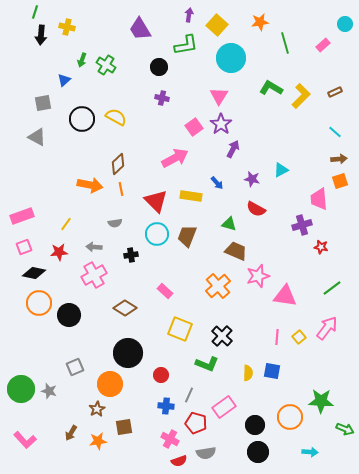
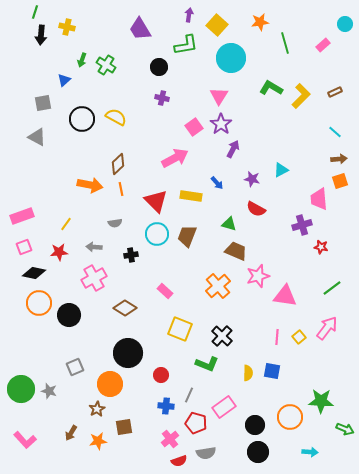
pink cross at (94, 275): moved 3 px down
pink cross at (170, 439): rotated 24 degrees clockwise
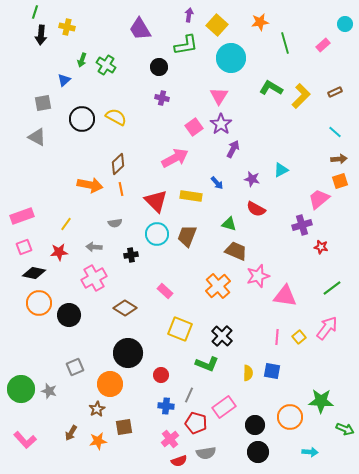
pink trapezoid at (319, 199): rotated 55 degrees clockwise
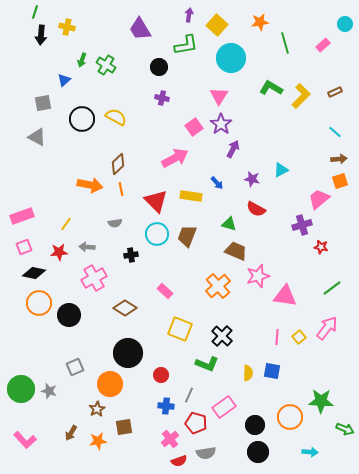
gray arrow at (94, 247): moved 7 px left
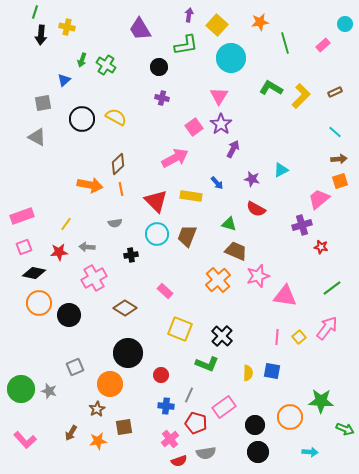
orange cross at (218, 286): moved 6 px up
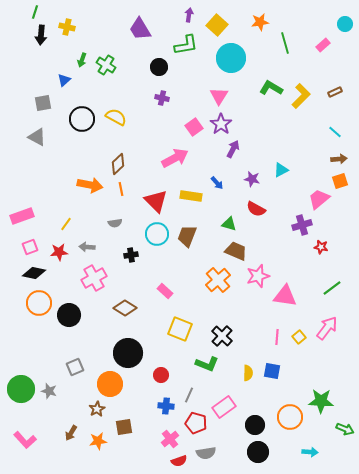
pink square at (24, 247): moved 6 px right
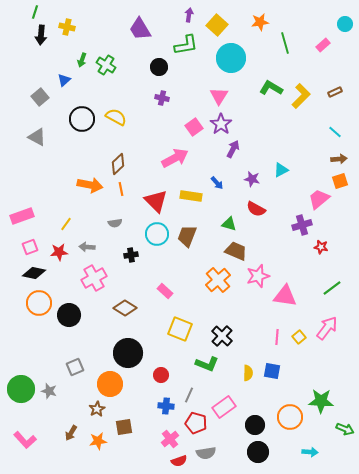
gray square at (43, 103): moved 3 px left, 6 px up; rotated 30 degrees counterclockwise
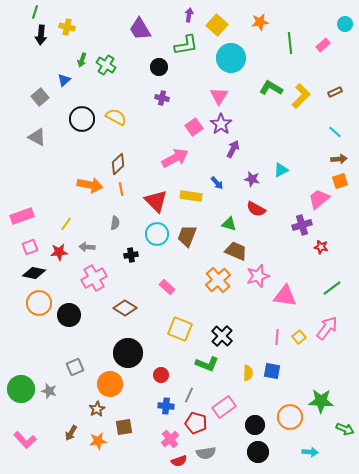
green line at (285, 43): moved 5 px right; rotated 10 degrees clockwise
gray semicircle at (115, 223): rotated 72 degrees counterclockwise
pink rectangle at (165, 291): moved 2 px right, 4 px up
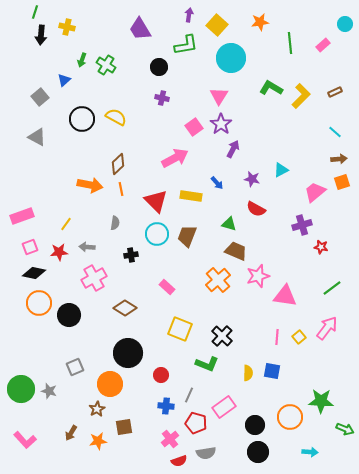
orange square at (340, 181): moved 2 px right, 1 px down
pink trapezoid at (319, 199): moved 4 px left, 7 px up
